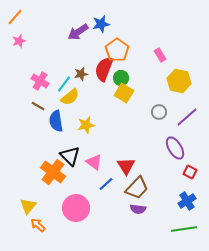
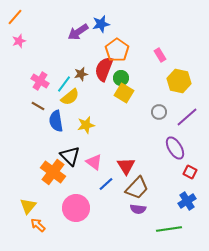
green line: moved 15 px left
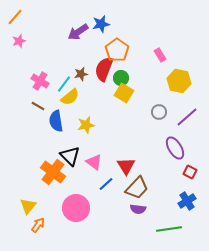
orange arrow: rotated 84 degrees clockwise
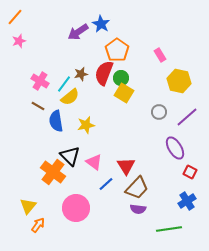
blue star: rotated 30 degrees counterclockwise
red semicircle: moved 4 px down
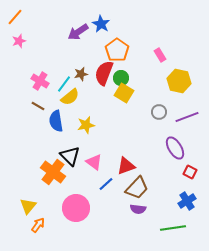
purple line: rotated 20 degrees clockwise
red triangle: rotated 42 degrees clockwise
green line: moved 4 px right, 1 px up
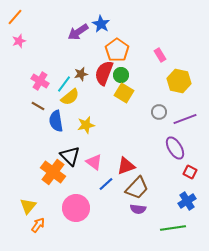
green circle: moved 3 px up
purple line: moved 2 px left, 2 px down
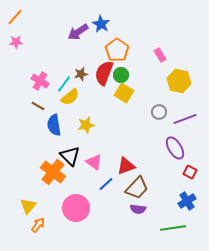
pink star: moved 3 px left, 1 px down; rotated 16 degrees clockwise
blue semicircle: moved 2 px left, 4 px down
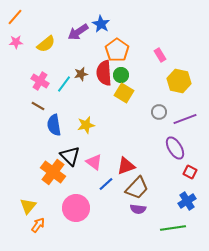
red semicircle: rotated 25 degrees counterclockwise
yellow semicircle: moved 24 px left, 53 px up
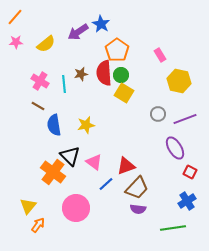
cyan line: rotated 42 degrees counterclockwise
gray circle: moved 1 px left, 2 px down
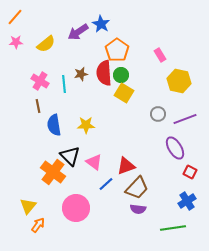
brown line: rotated 48 degrees clockwise
yellow star: rotated 12 degrees clockwise
